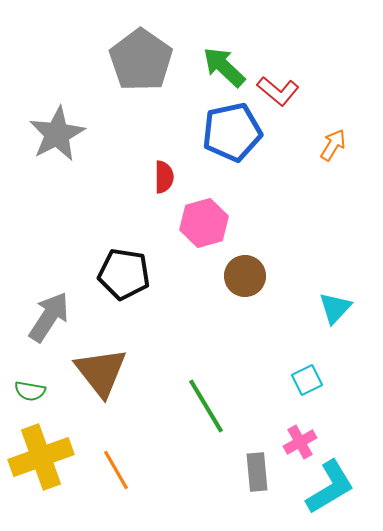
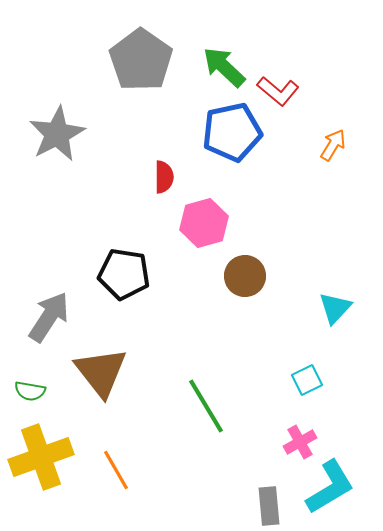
gray rectangle: moved 12 px right, 34 px down
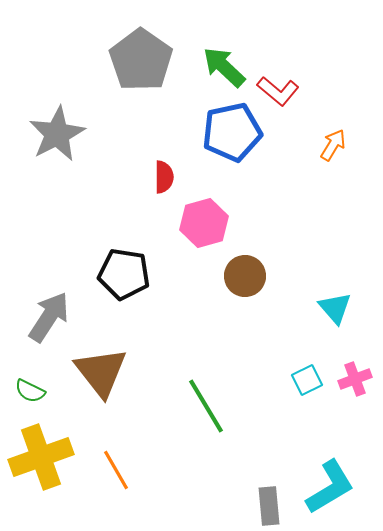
cyan triangle: rotated 24 degrees counterclockwise
green semicircle: rotated 16 degrees clockwise
pink cross: moved 55 px right, 63 px up; rotated 8 degrees clockwise
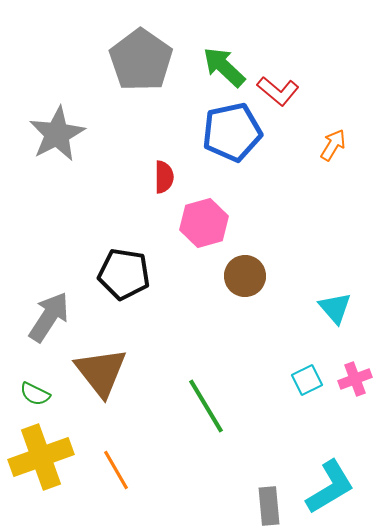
green semicircle: moved 5 px right, 3 px down
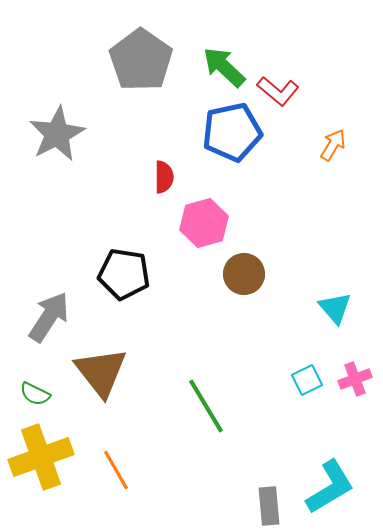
brown circle: moved 1 px left, 2 px up
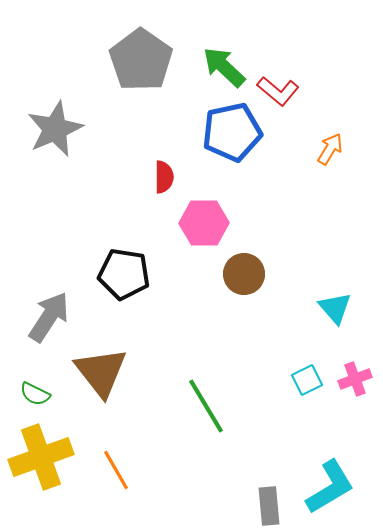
gray star: moved 2 px left, 5 px up; rotated 4 degrees clockwise
orange arrow: moved 3 px left, 4 px down
pink hexagon: rotated 15 degrees clockwise
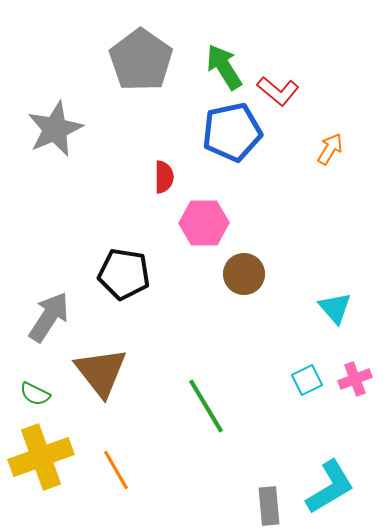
green arrow: rotated 15 degrees clockwise
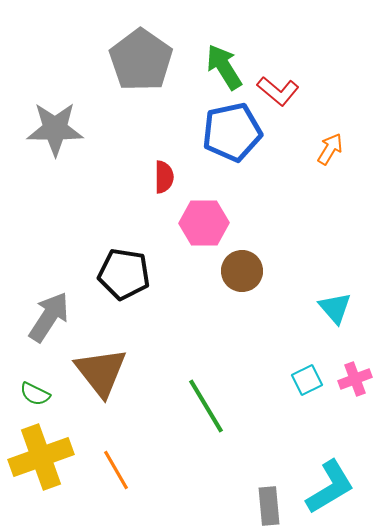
gray star: rotated 24 degrees clockwise
brown circle: moved 2 px left, 3 px up
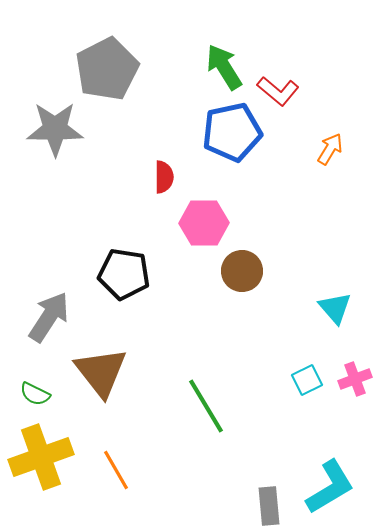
gray pentagon: moved 34 px left, 9 px down; rotated 10 degrees clockwise
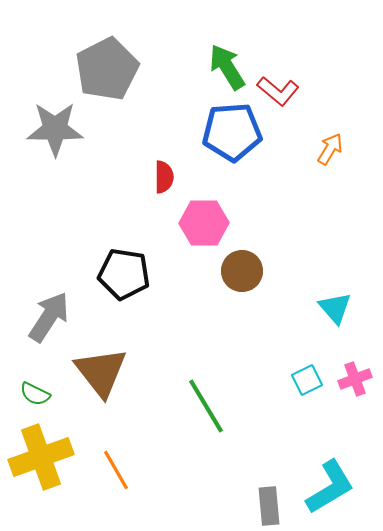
green arrow: moved 3 px right
blue pentagon: rotated 8 degrees clockwise
